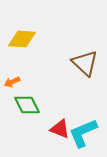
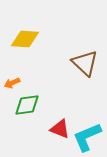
yellow diamond: moved 3 px right
orange arrow: moved 1 px down
green diamond: rotated 72 degrees counterclockwise
cyan L-shape: moved 4 px right, 4 px down
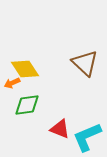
yellow diamond: moved 30 px down; rotated 52 degrees clockwise
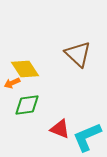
brown triangle: moved 7 px left, 9 px up
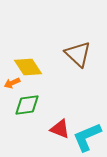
yellow diamond: moved 3 px right, 2 px up
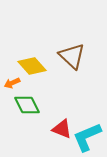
brown triangle: moved 6 px left, 2 px down
yellow diamond: moved 4 px right, 1 px up; rotated 8 degrees counterclockwise
green diamond: rotated 72 degrees clockwise
red triangle: moved 2 px right
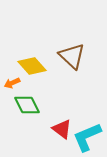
red triangle: rotated 15 degrees clockwise
